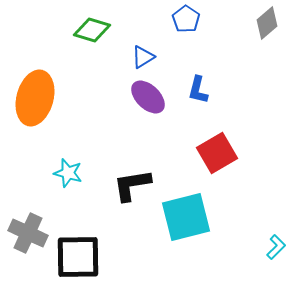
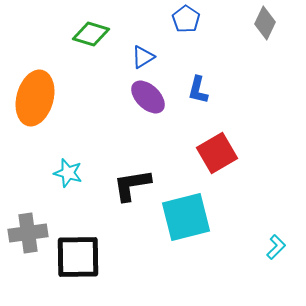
gray diamond: moved 2 px left; rotated 24 degrees counterclockwise
green diamond: moved 1 px left, 4 px down
gray cross: rotated 33 degrees counterclockwise
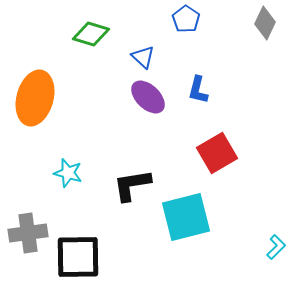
blue triangle: rotated 45 degrees counterclockwise
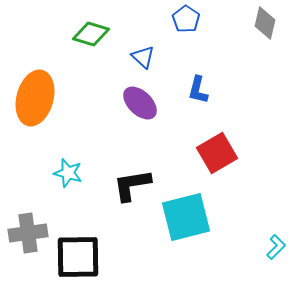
gray diamond: rotated 12 degrees counterclockwise
purple ellipse: moved 8 px left, 6 px down
